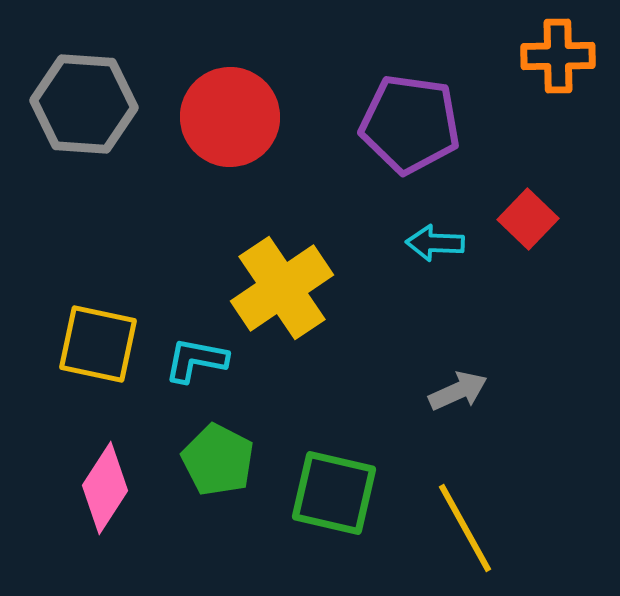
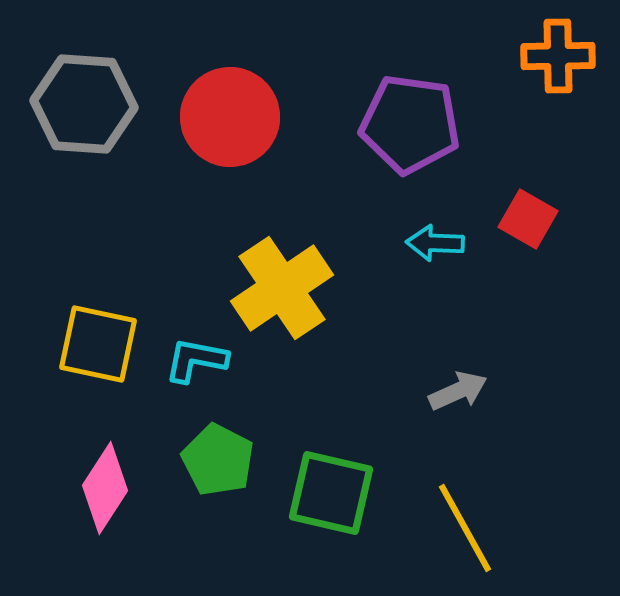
red square: rotated 14 degrees counterclockwise
green square: moved 3 px left
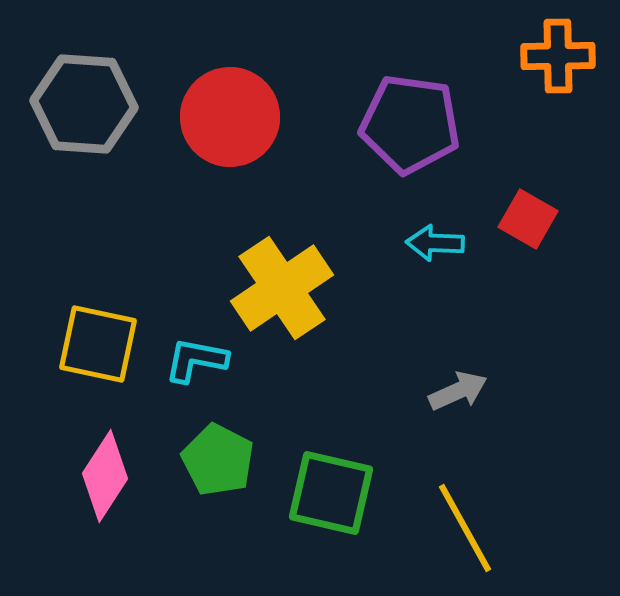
pink diamond: moved 12 px up
